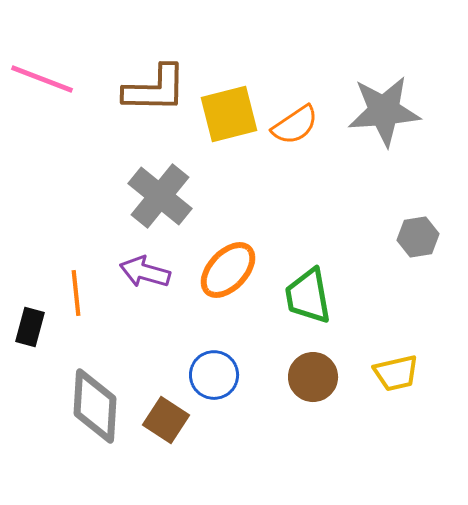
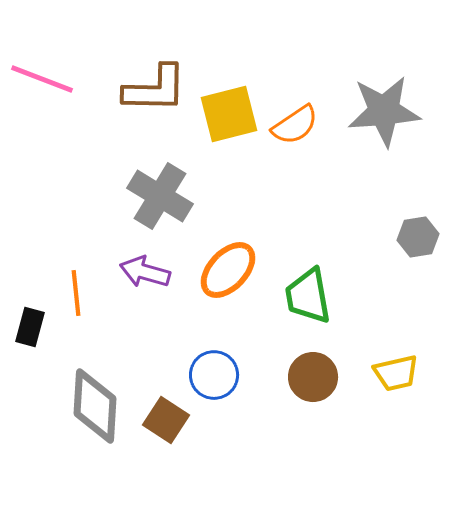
gray cross: rotated 8 degrees counterclockwise
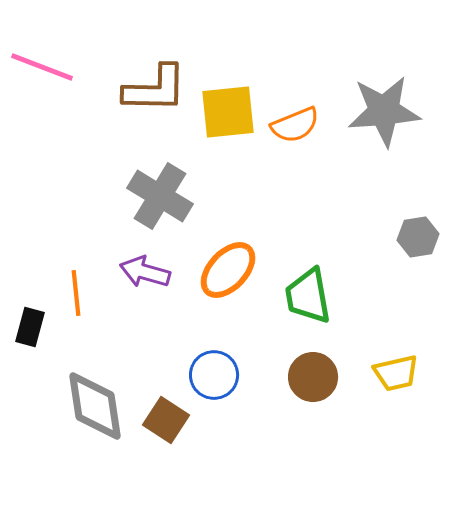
pink line: moved 12 px up
yellow square: moved 1 px left, 2 px up; rotated 8 degrees clockwise
orange semicircle: rotated 12 degrees clockwise
gray diamond: rotated 12 degrees counterclockwise
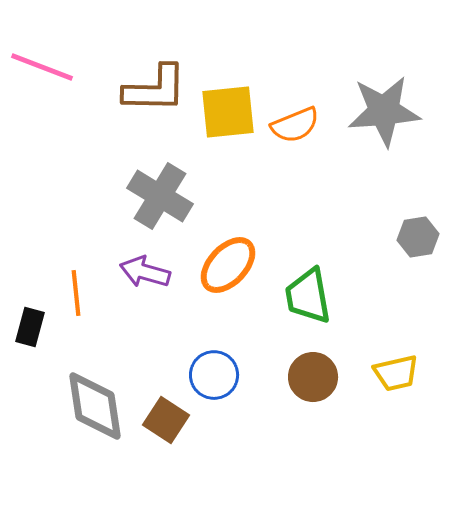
orange ellipse: moved 5 px up
